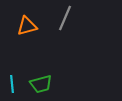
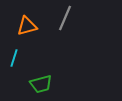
cyan line: moved 2 px right, 26 px up; rotated 24 degrees clockwise
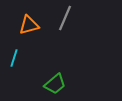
orange triangle: moved 2 px right, 1 px up
green trapezoid: moved 14 px right; rotated 25 degrees counterclockwise
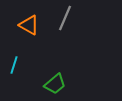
orange triangle: rotated 45 degrees clockwise
cyan line: moved 7 px down
